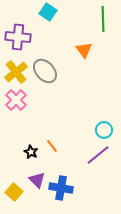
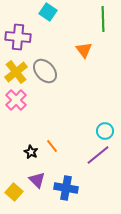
cyan circle: moved 1 px right, 1 px down
blue cross: moved 5 px right
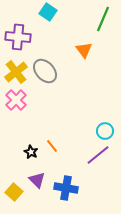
green line: rotated 25 degrees clockwise
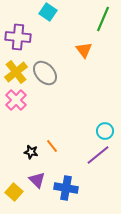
gray ellipse: moved 2 px down
black star: rotated 16 degrees counterclockwise
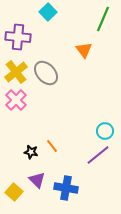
cyan square: rotated 12 degrees clockwise
gray ellipse: moved 1 px right
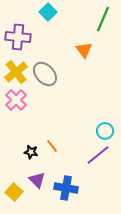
gray ellipse: moved 1 px left, 1 px down
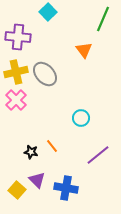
yellow cross: rotated 25 degrees clockwise
cyan circle: moved 24 px left, 13 px up
yellow square: moved 3 px right, 2 px up
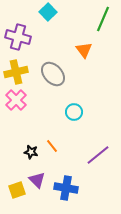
purple cross: rotated 10 degrees clockwise
gray ellipse: moved 8 px right
cyan circle: moved 7 px left, 6 px up
yellow square: rotated 30 degrees clockwise
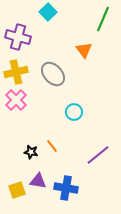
purple triangle: moved 1 px right, 1 px down; rotated 36 degrees counterclockwise
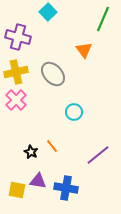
black star: rotated 16 degrees clockwise
yellow square: rotated 30 degrees clockwise
